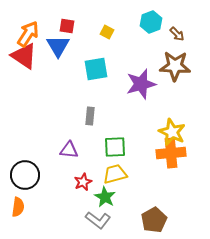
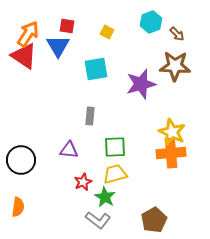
black circle: moved 4 px left, 15 px up
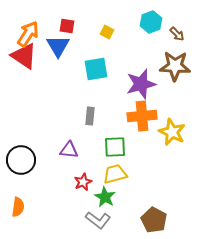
orange cross: moved 29 px left, 37 px up
brown pentagon: rotated 15 degrees counterclockwise
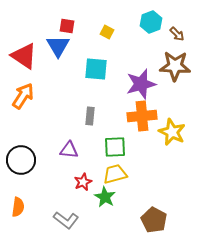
orange arrow: moved 5 px left, 62 px down
cyan square: rotated 15 degrees clockwise
gray L-shape: moved 32 px left
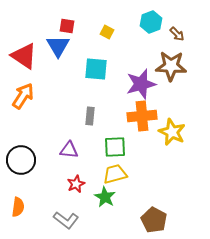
brown star: moved 4 px left
red star: moved 7 px left, 2 px down
